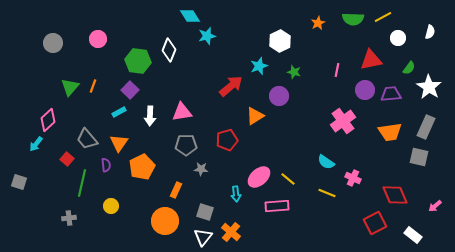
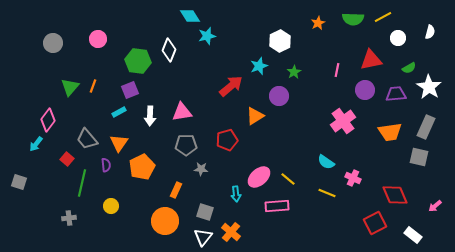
green semicircle at (409, 68): rotated 24 degrees clockwise
green star at (294, 72): rotated 24 degrees clockwise
purple square at (130, 90): rotated 24 degrees clockwise
purple trapezoid at (391, 94): moved 5 px right
pink diamond at (48, 120): rotated 10 degrees counterclockwise
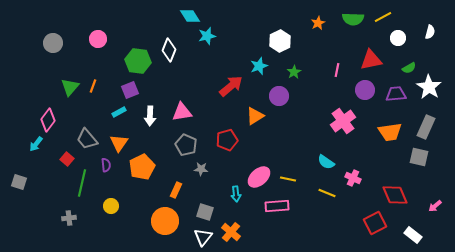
gray pentagon at (186, 145): rotated 25 degrees clockwise
yellow line at (288, 179): rotated 28 degrees counterclockwise
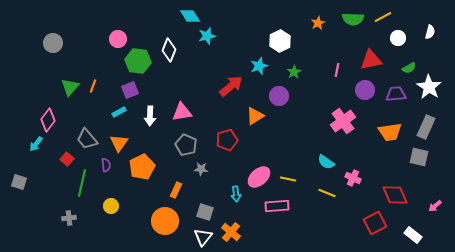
pink circle at (98, 39): moved 20 px right
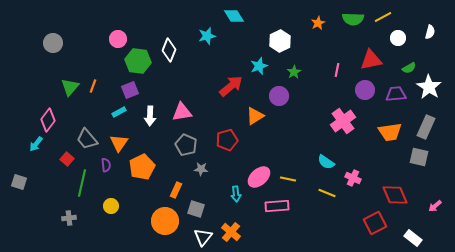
cyan diamond at (190, 16): moved 44 px right
gray square at (205, 212): moved 9 px left, 3 px up
white rectangle at (413, 235): moved 3 px down
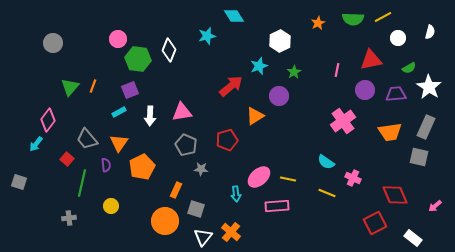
green hexagon at (138, 61): moved 2 px up
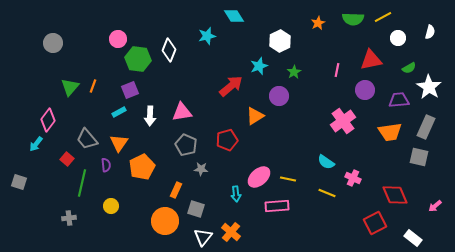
purple trapezoid at (396, 94): moved 3 px right, 6 px down
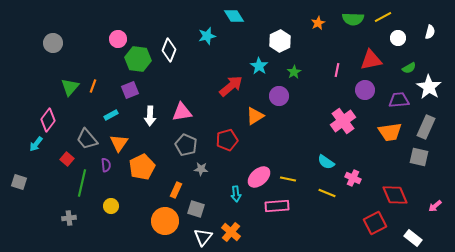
cyan star at (259, 66): rotated 18 degrees counterclockwise
cyan rectangle at (119, 112): moved 8 px left, 3 px down
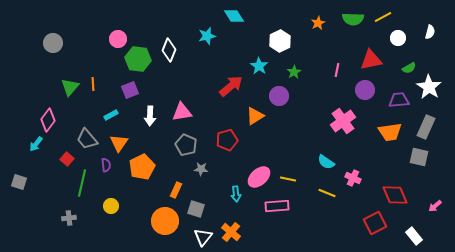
orange line at (93, 86): moved 2 px up; rotated 24 degrees counterclockwise
white rectangle at (413, 238): moved 1 px right, 2 px up; rotated 12 degrees clockwise
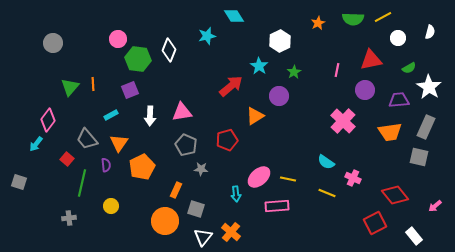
pink cross at (343, 121): rotated 10 degrees counterclockwise
red diamond at (395, 195): rotated 16 degrees counterclockwise
